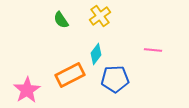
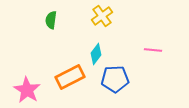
yellow cross: moved 2 px right
green semicircle: moved 10 px left; rotated 42 degrees clockwise
orange rectangle: moved 2 px down
pink star: rotated 8 degrees counterclockwise
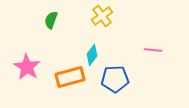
green semicircle: rotated 12 degrees clockwise
cyan diamond: moved 4 px left, 1 px down
orange rectangle: rotated 12 degrees clockwise
pink star: moved 23 px up
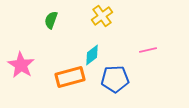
pink line: moved 5 px left; rotated 18 degrees counterclockwise
cyan diamond: rotated 15 degrees clockwise
pink star: moved 6 px left, 2 px up
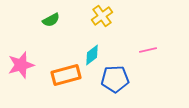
green semicircle: rotated 138 degrees counterclockwise
pink star: rotated 24 degrees clockwise
orange rectangle: moved 4 px left, 2 px up
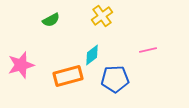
orange rectangle: moved 2 px right, 1 px down
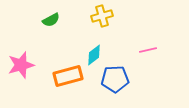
yellow cross: rotated 20 degrees clockwise
cyan diamond: moved 2 px right
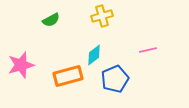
blue pentagon: rotated 20 degrees counterclockwise
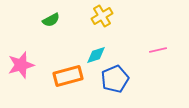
yellow cross: rotated 15 degrees counterclockwise
pink line: moved 10 px right
cyan diamond: moved 2 px right; rotated 20 degrees clockwise
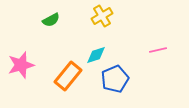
orange rectangle: rotated 36 degrees counterclockwise
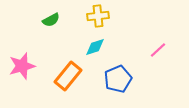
yellow cross: moved 4 px left; rotated 25 degrees clockwise
pink line: rotated 30 degrees counterclockwise
cyan diamond: moved 1 px left, 8 px up
pink star: moved 1 px right, 1 px down
blue pentagon: moved 3 px right
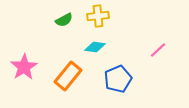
green semicircle: moved 13 px right
cyan diamond: rotated 25 degrees clockwise
pink star: moved 2 px right, 1 px down; rotated 16 degrees counterclockwise
